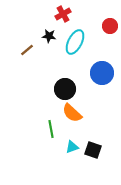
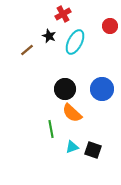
black star: rotated 16 degrees clockwise
blue circle: moved 16 px down
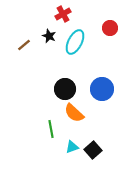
red circle: moved 2 px down
brown line: moved 3 px left, 5 px up
orange semicircle: moved 2 px right
black square: rotated 30 degrees clockwise
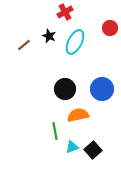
red cross: moved 2 px right, 2 px up
orange semicircle: moved 4 px right, 2 px down; rotated 125 degrees clockwise
green line: moved 4 px right, 2 px down
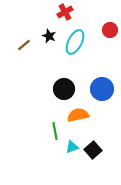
red circle: moved 2 px down
black circle: moved 1 px left
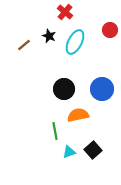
red cross: rotated 21 degrees counterclockwise
cyan triangle: moved 3 px left, 5 px down
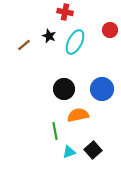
red cross: rotated 28 degrees counterclockwise
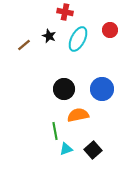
cyan ellipse: moved 3 px right, 3 px up
cyan triangle: moved 3 px left, 3 px up
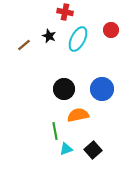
red circle: moved 1 px right
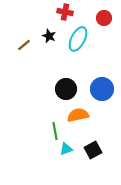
red circle: moved 7 px left, 12 px up
black circle: moved 2 px right
black square: rotated 12 degrees clockwise
